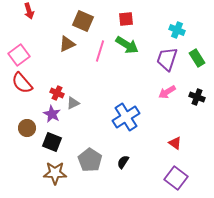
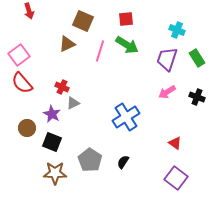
red cross: moved 5 px right, 6 px up
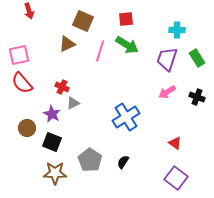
cyan cross: rotated 21 degrees counterclockwise
pink square: rotated 25 degrees clockwise
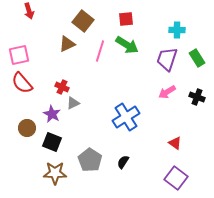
brown square: rotated 15 degrees clockwise
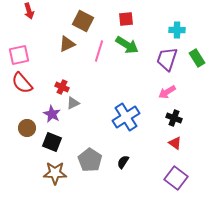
brown square: rotated 10 degrees counterclockwise
pink line: moved 1 px left
black cross: moved 23 px left, 21 px down
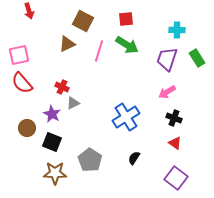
black semicircle: moved 11 px right, 4 px up
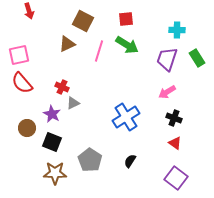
black semicircle: moved 4 px left, 3 px down
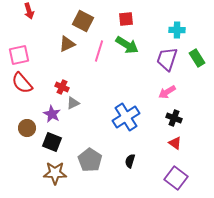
black semicircle: rotated 16 degrees counterclockwise
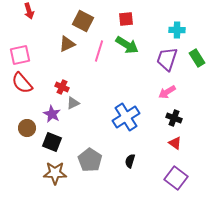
pink square: moved 1 px right
